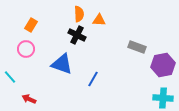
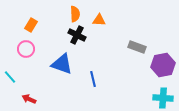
orange semicircle: moved 4 px left
blue line: rotated 42 degrees counterclockwise
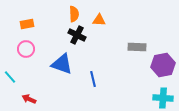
orange semicircle: moved 1 px left
orange rectangle: moved 4 px left, 1 px up; rotated 48 degrees clockwise
gray rectangle: rotated 18 degrees counterclockwise
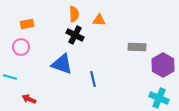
black cross: moved 2 px left
pink circle: moved 5 px left, 2 px up
purple hexagon: rotated 20 degrees counterclockwise
cyan line: rotated 32 degrees counterclockwise
cyan cross: moved 4 px left; rotated 18 degrees clockwise
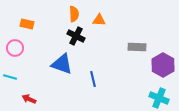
orange rectangle: rotated 24 degrees clockwise
black cross: moved 1 px right, 1 px down
pink circle: moved 6 px left, 1 px down
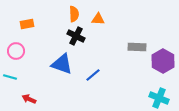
orange triangle: moved 1 px left, 1 px up
orange rectangle: rotated 24 degrees counterclockwise
pink circle: moved 1 px right, 3 px down
purple hexagon: moved 4 px up
blue line: moved 4 px up; rotated 63 degrees clockwise
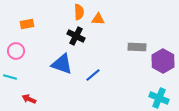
orange semicircle: moved 5 px right, 2 px up
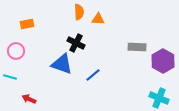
black cross: moved 7 px down
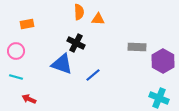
cyan line: moved 6 px right
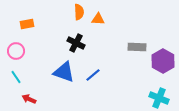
blue triangle: moved 2 px right, 8 px down
cyan line: rotated 40 degrees clockwise
